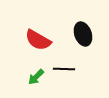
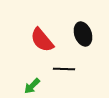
red semicircle: moved 4 px right; rotated 20 degrees clockwise
green arrow: moved 4 px left, 9 px down
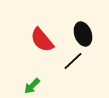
black line: moved 9 px right, 8 px up; rotated 45 degrees counterclockwise
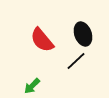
black line: moved 3 px right
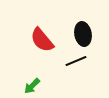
black ellipse: rotated 10 degrees clockwise
black line: rotated 20 degrees clockwise
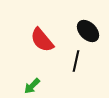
black ellipse: moved 5 px right, 3 px up; rotated 35 degrees counterclockwise
black line: rotated 55 degrees counterclockwise
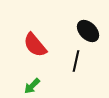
red semicircle: moved 7 px left, 5 px down
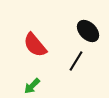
black line: rotated 20 degrees clockwise
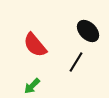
black line: moved 1 px down
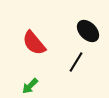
red semicircle: moved 1 px left, 2 px up
green arrow: moved 2 px left
